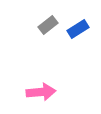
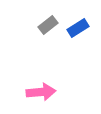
blue rectangle: moved 1 px up
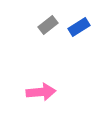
blue rectangle: moved 1 px right, 1 px up
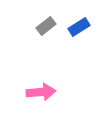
gray rectangle: moved 2 px left, 1 px down
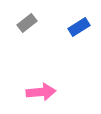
gray rectangle: moved 19 px left, 3 px up
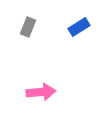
gray rectangle: moved 1 px right, 4 px down; rotated 30 degrees counterclockwise
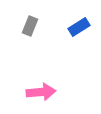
gray rectangle: moved 2 px right, 1 px up
